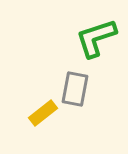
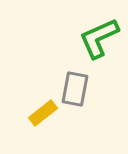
green L-shape: moved 3 px right; rotated 6 degrees counterclockwise
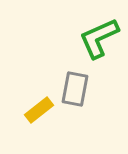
yellow rectangle: moved 4 px left, 3 px up
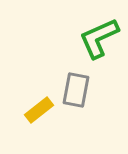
gray rectangle: moved 1 px right, 1 px down
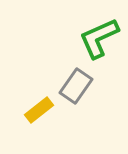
gray rectangle: moved 4 px up; rotated 24 degrees clockwise
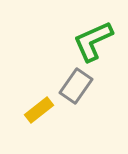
green L-shape: moved 6 px left, 3 px down
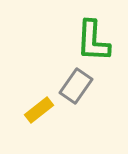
green L-shape: rotated 63 degrees counterclockwise
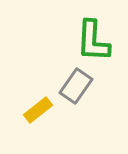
yellow rectangle: moved 1 px left
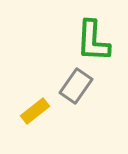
yellow rectangle: moved 3 px left, 1 px down
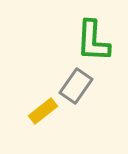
yellow rectangle: moved 8 px right
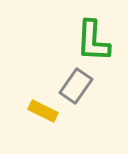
yellow rectangle: rotated 64 degrees clockwise
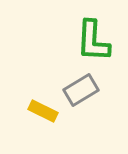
gray rectangle: moved 5 px right, 4 px down; rotated 24 degrees clockwise
